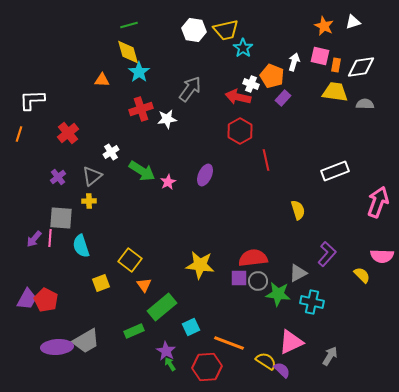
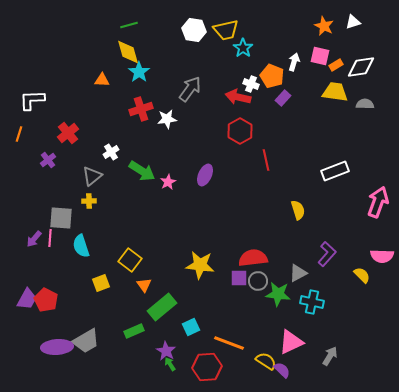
orange rectangle at (336, 65): rotated 48 degrees clockwise
purple cross at (58, 177): moved 10 px left, 17 px up
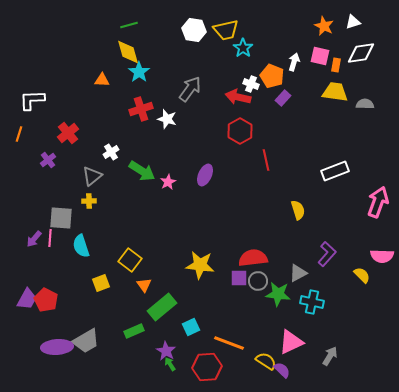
orange rectangle at (336, 65): rotated 48 degrees counterclockwise
white diamond at (361, 67): moved 14 px up
white star at (167, 119): rotated 24 degrees clockwise
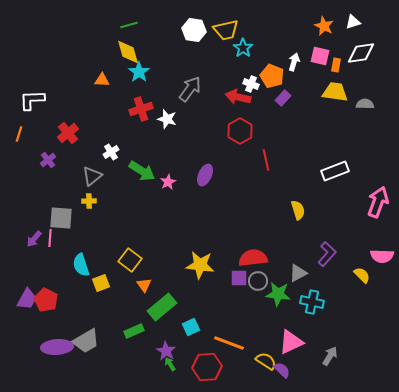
cyan semicircle at (81, 246): moved 19 px down
